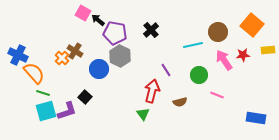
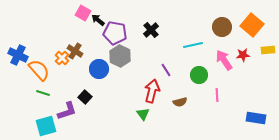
brown circle: moved 4 px right, 5 px up
orange semicircle: moved 5 px right, 3 px up
pink line: rotated 64 degrees clockwise
cyan square: moved 15 px down
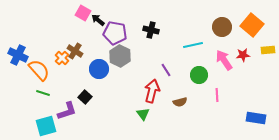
black cross: rotated 35 degrees counterclockwise
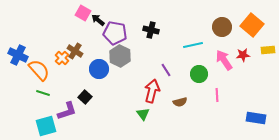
green circle: moved 1 px up
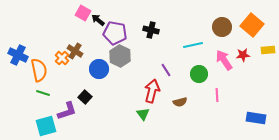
orange semicircle: rotated 30 degrees clockwise
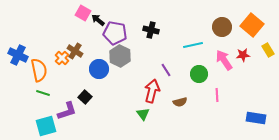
yellow rectangle: rotated 64 degrees clockwise
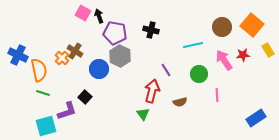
black arrow: moved 1 px right, 4 px up; rotated 32 degrees clockwise
blue rectangle: rotated 42 degrees counterclockwise
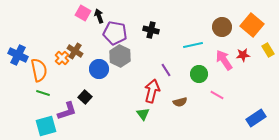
pink line: rotated 56 degrees counterclockwise
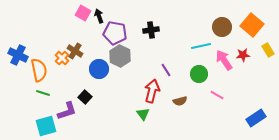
black cross: rotated 21 degrees counterclockwise
cyan line: moved 8 px right, 1 px down
brown semicircle: moved 1 px up
